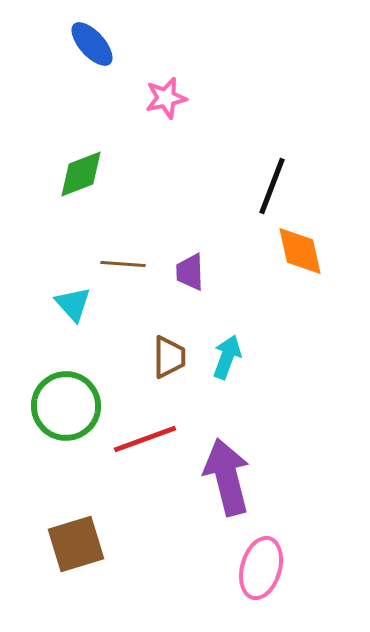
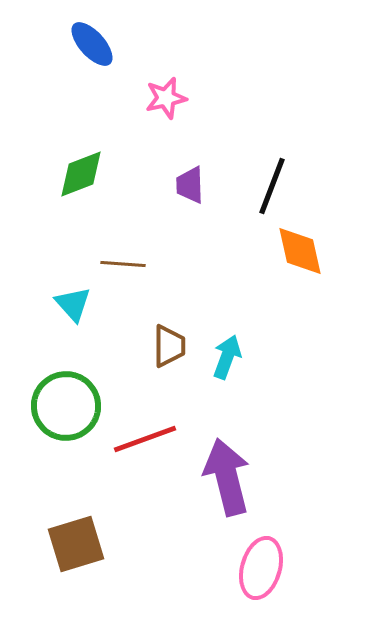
purple trapezoid: moved 87 px up
brown trapezoid: moved 11 px up
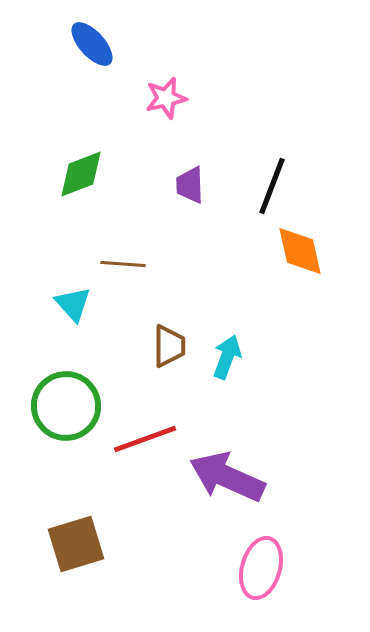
purple arrow: rotated 52 degrees counterclockwise
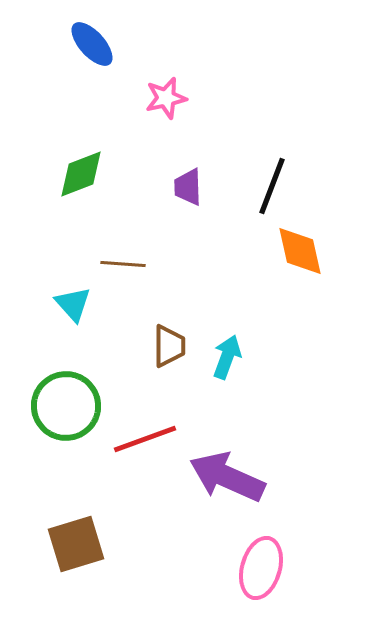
purple trapezoid: moved 2 px left, 2 px down
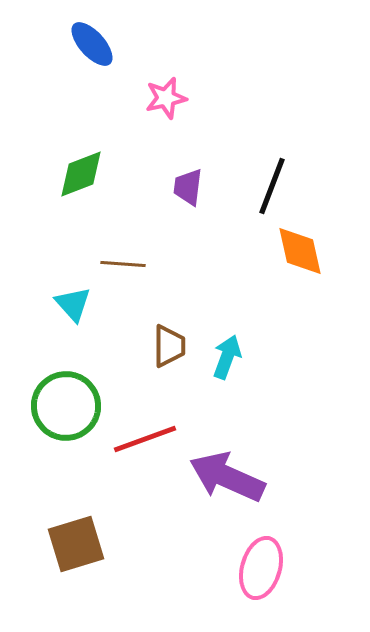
purple trapezoid: rotated 9 degrees clockwise
